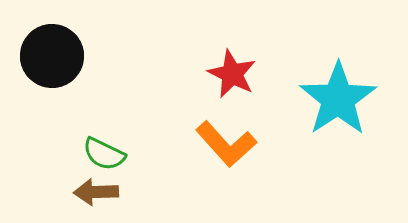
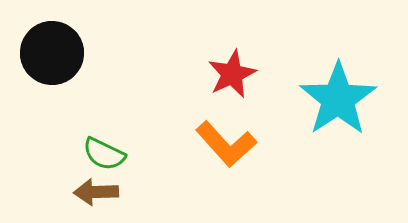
black circle: moved 3 px up
red star: rotated 21 degrees clockwise
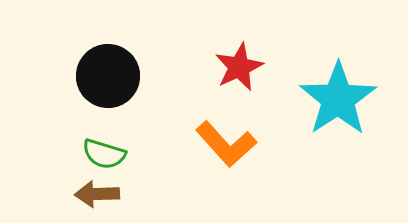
black circle: moved 56 px right, 23 px down
red star: moved 7 px right, 7 px up
green semicircle: rotated 9 degrees counterclockwise
brown arrow: moved 1 px right, 2 px down
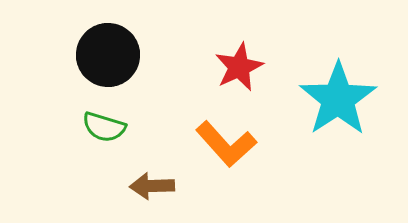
black circle: moved 21 px up
green semicircle: moved 27 px up
brown arrow: moved 55 px right, 8 px up
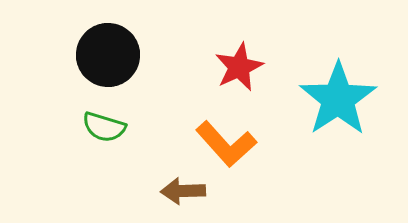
brown arrow: moved 31 px right, 5 px down
